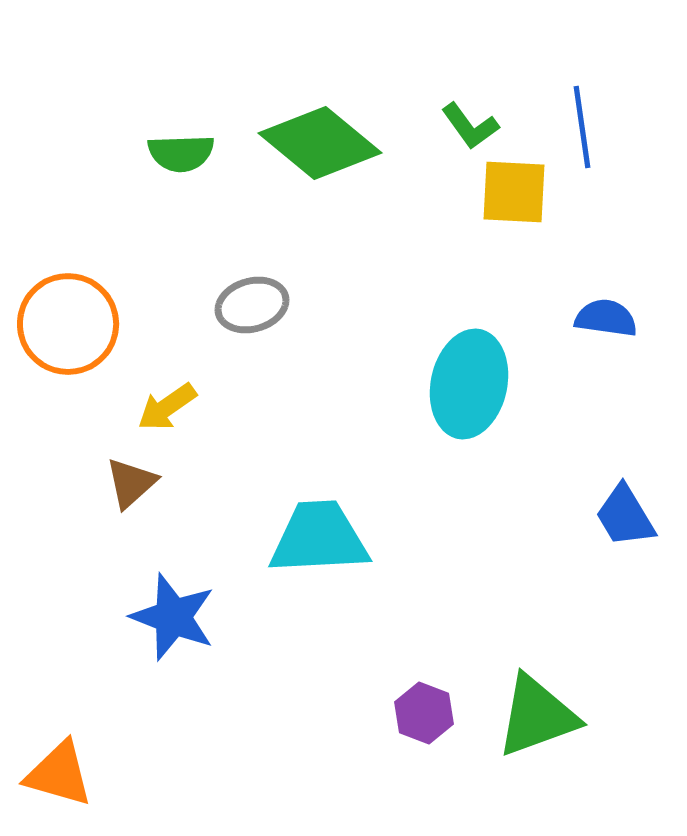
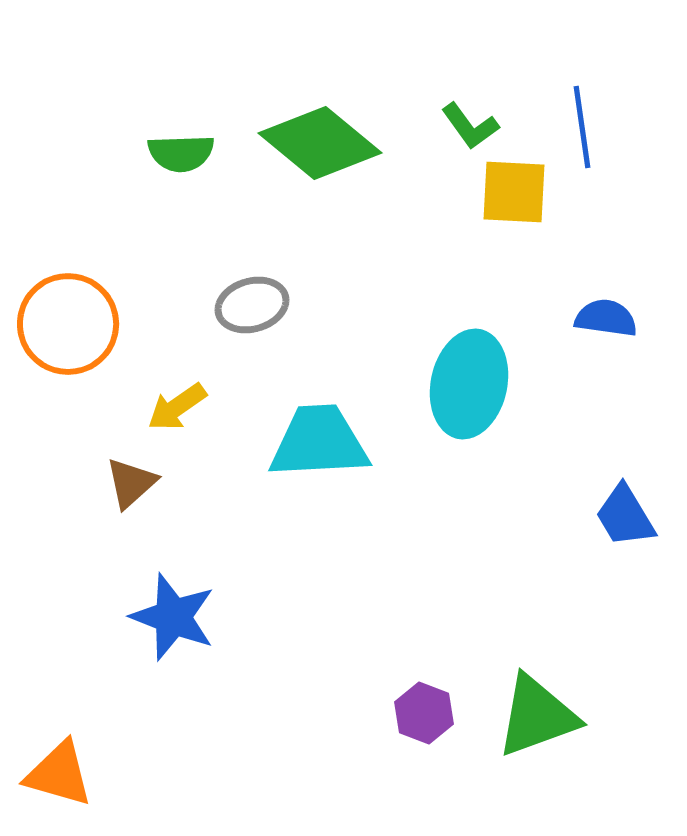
yellow arrow: moved 10 px right
cyan trapezoid: moved 96 px up
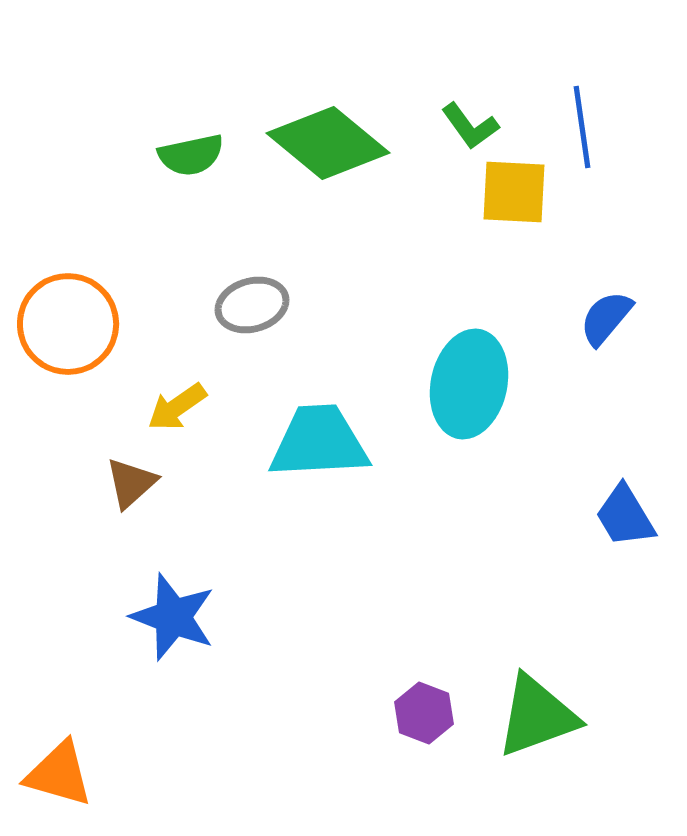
green diamond: moved 8 px right
green semicircle: moved 10 px right, 2 px down; rotated 10 degrees counterclockwise
blue semicircle: rotated 58 degrees counterclockwise
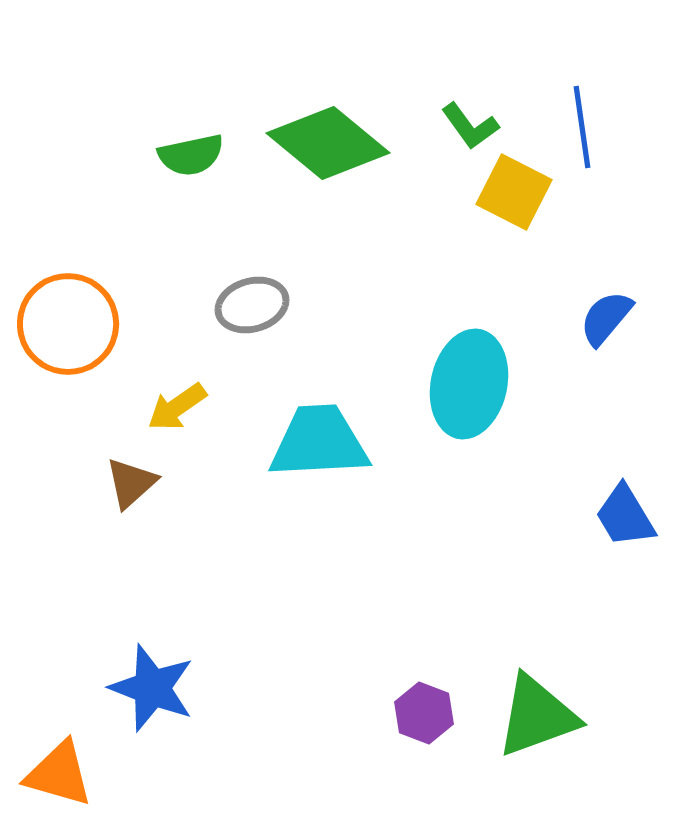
yellow square: rotated 24 degrees clockwise
blue star: moved 21 px left, 71 px down
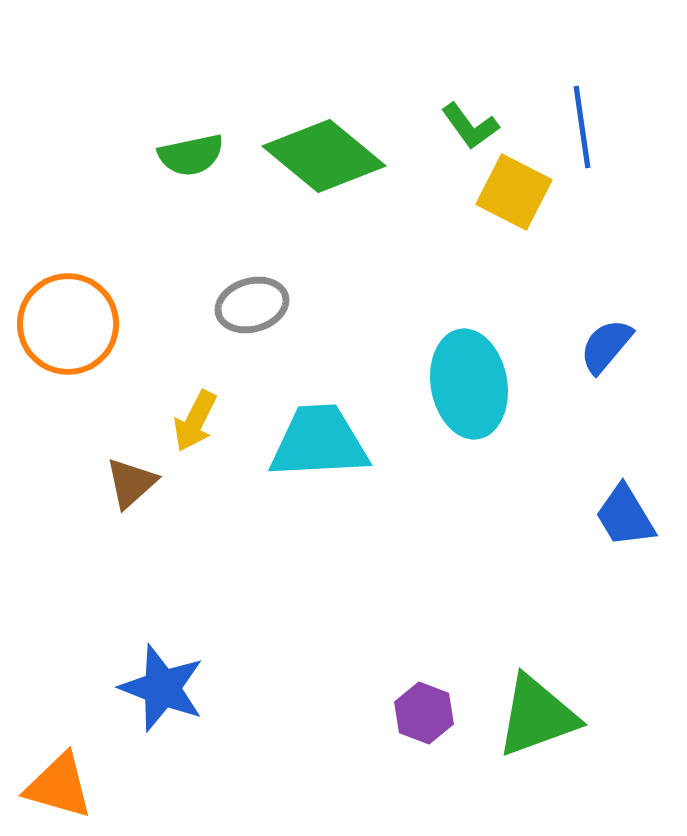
green diamond: moved 4 px left, 13 px down
blue semicircle: moved 28 px down
cyan ellipse: rotated 22 degrees counterclockwise
yellow arrow: moved 18 px right, 14 px down; rotated 28 degrees counterclockwise
blue star: moved 10 px right
orange triangle: moved 12 px down
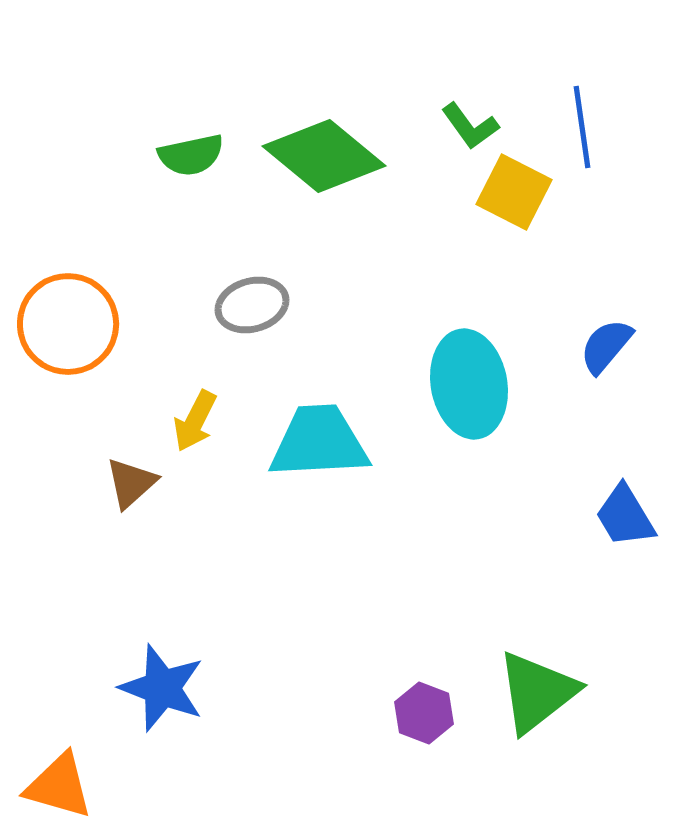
green triangle: moved 24 px up; rotated 18 degrees counterclockwise
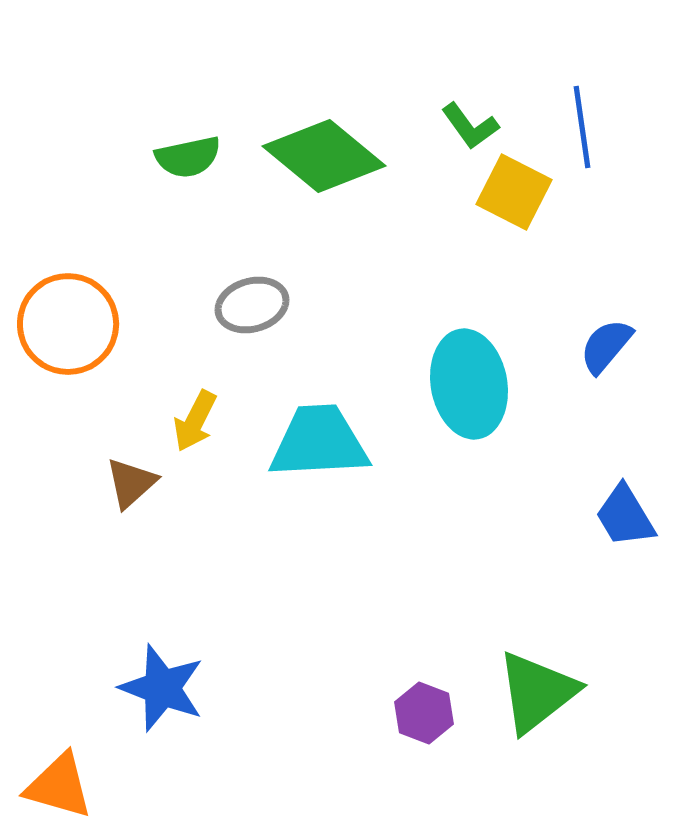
green semicircle: moved 3 px left, 2 px down
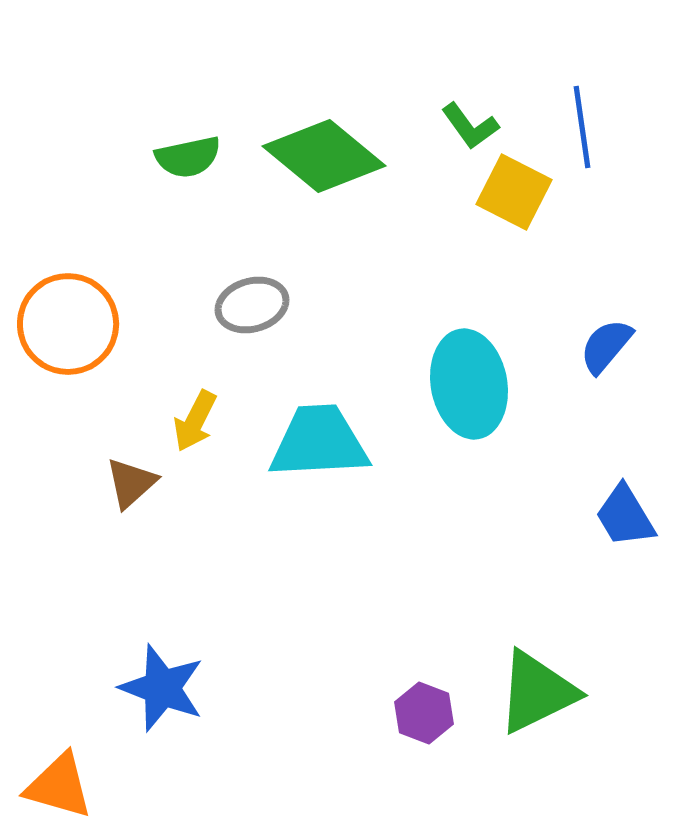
green triangle: rotated 12 degrees clockwise
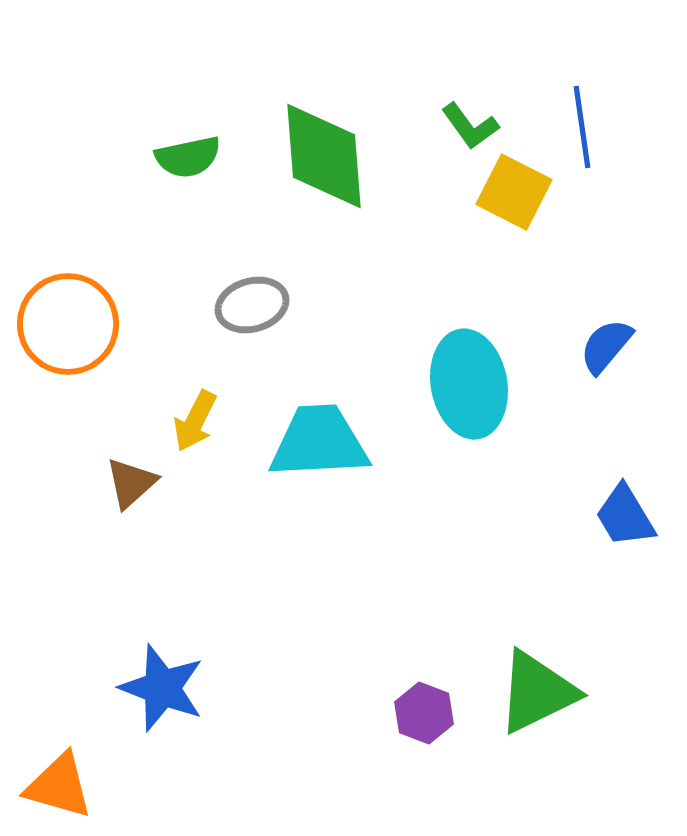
green diamond: rotated 46 degrees clockwise
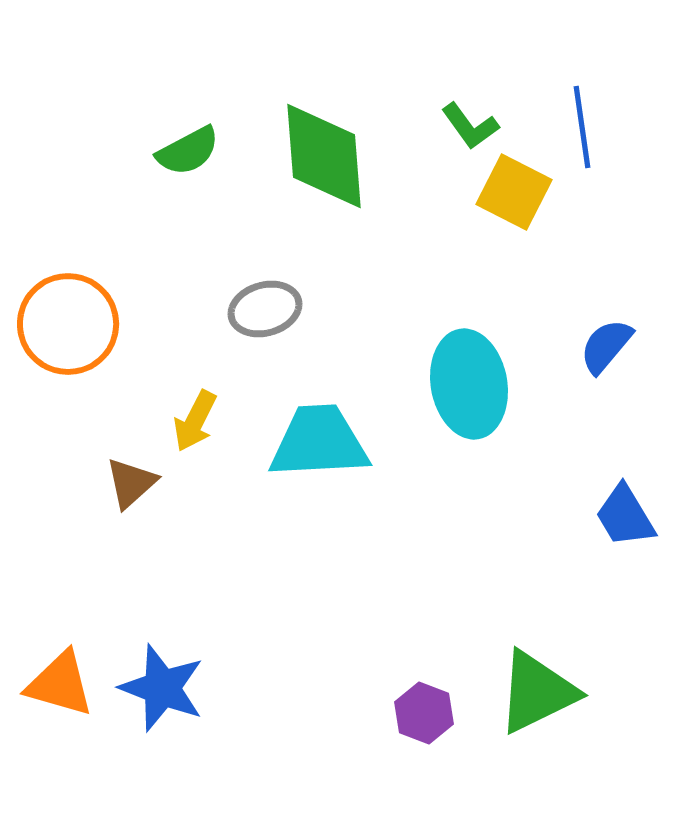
green semicircle: moved 6 px up; rotated 16 degrees counterclockwise
gray ellipse: moved 13 px right, 4 px down
orange triangle: moved 1 px right, 102 px up
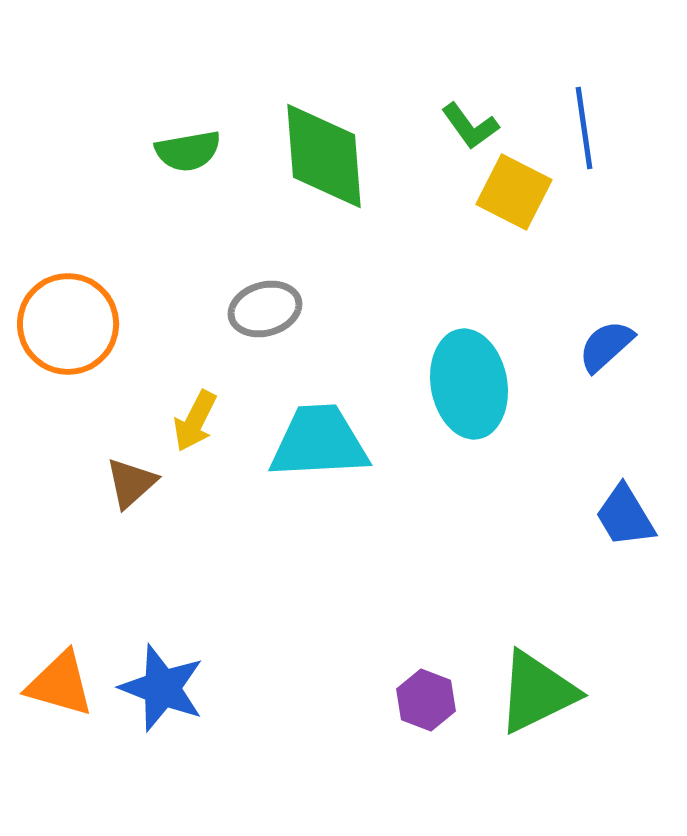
blue line: moved 2 px right, 1 px down
green semicircle: rotated 18 degrees clockwise
blue semicircle: rotated 8 degrees clockwise
purple hexagon: moved 2 px right, 13 px up
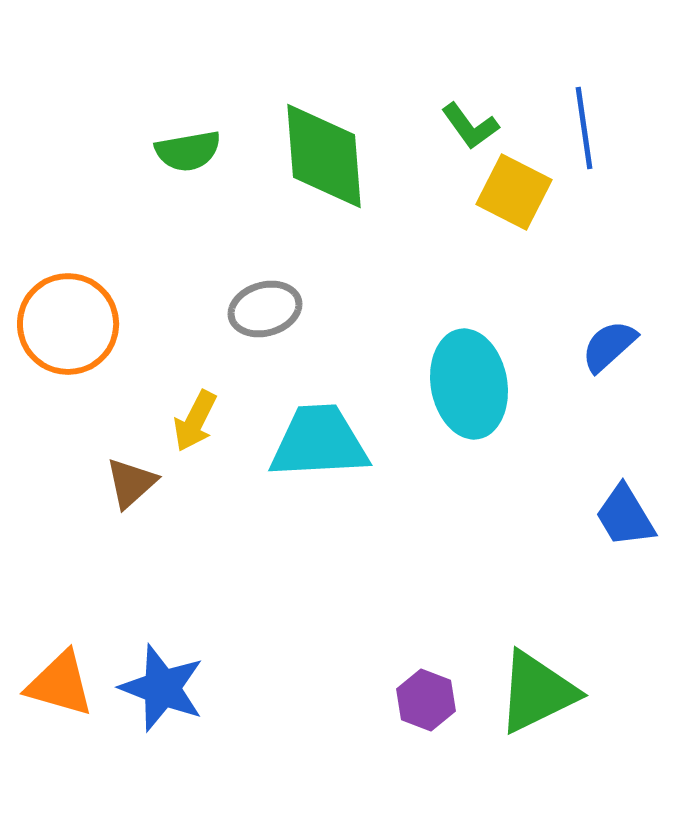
blue semicircle: moved 3 px right
